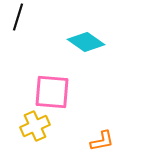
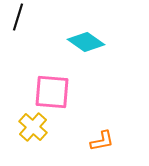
yellow cross: moved 2 px left, 1 px down; rotated 24 degrees counterclockwise
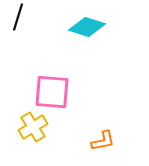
cyan diamond: moved 1 px right, 15 px up; rotated 18 degrees counterclockwise
yellow cross: rotated 16 degrees clockwise
orange L-shape: moved 1 px right
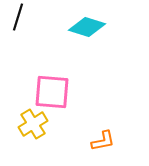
yellow cross: moved 3 px up
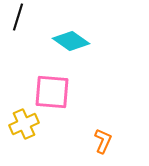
cyan diamond: moved 16 px left, 14 px down; rotated 18 degrees clockwise
yellow cross: moved 9 px left; rotated 8 degrees clockwise
orange L-shape: rotated 55 degrees counterclockwise
